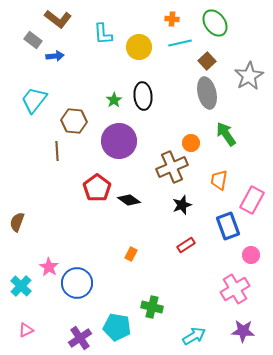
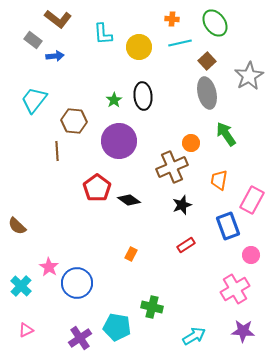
brown semicircle: moved 4 px down; rotated 66 degrees counterclockwise
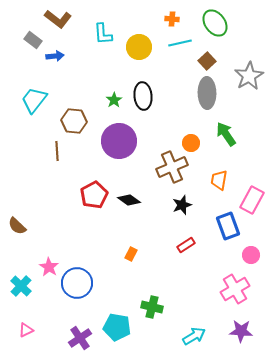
gray ellipse: rotated 12 degrees clockwise
red pentagon: moved 3 px left, 7 px down; rotated 8 degrees clockwise
purple star: moved 2 px left
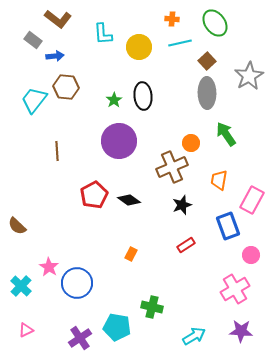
brown hexagon: moved 8 px left, 34 px up
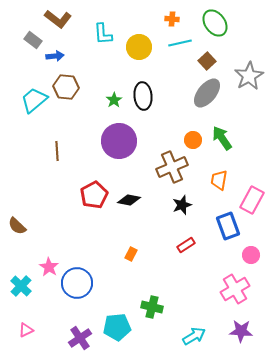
gray ellipse: rotated 40 degrees clockwise
cyan trapezoid: rotated 12 degrees clockwise
green arrow: moved 4 px left, 4 px down
orange circle: moved 2 px right, 3 px up
black diamond: rotated 25 degrees counterclockwise
cyan pentagon: rotated 16 degrees counterclockwise
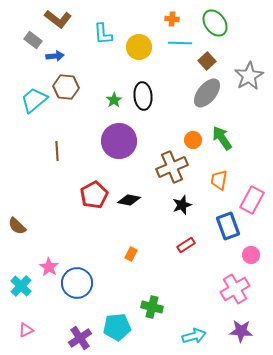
cyan line: rotated 15 degrees clockwise
cyan arrow: rotated 15 degrees clockwise
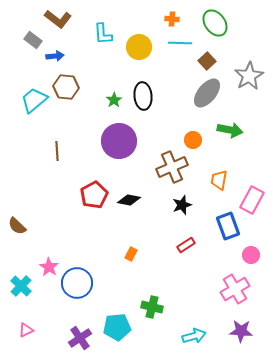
green arrow: moved 8 px right, 8 px up; rotated 135 degrees clockwise
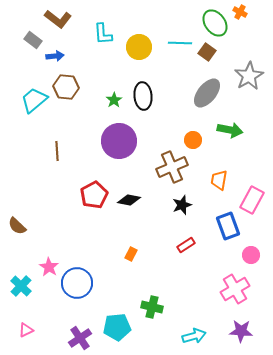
orange cross: moved 68 px right, 7 px up; rotated 24 degrees clockwise
brown square: moved 9 px up; rotated 12 degrees counterclockwise
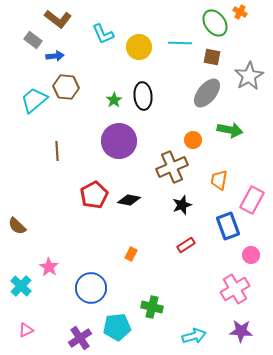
cyan L-shape: rotated 20 degrees counterclockwise
brown square: moved 5 px right, 5 px down; rotated 24 degrees counterclockwise
blue circle: moved 14 px right, 5 px down
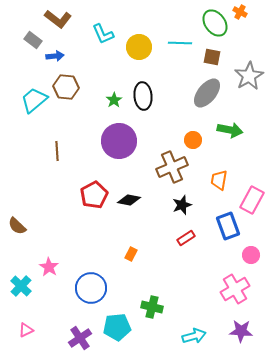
red rectangle: moved 7 px up
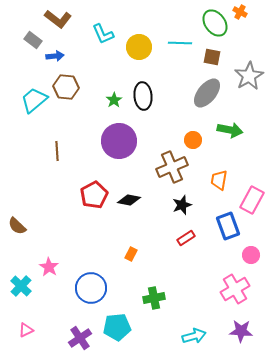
green cross: moved 2 px right, 9 px up; rotated 25 degrees counterclockwise
